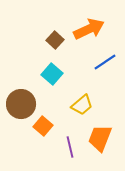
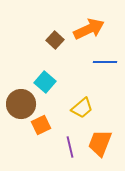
blue line: rotated 35 degrees clockwise
cyan square: moved 7 px left, 8 px down
yellow trapezoid: moved 3 px down
orange square: moved 2 px left, 1 px up; rotated 24 degrees clockwise
orange trapezoid: moved 5 px down
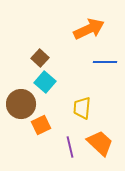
brown square: moved 15 px left, 18 px down
yellow trapezoid: rotated 135 degrees clockwise
orange trapezoid: rotated 112 degrees clockwise
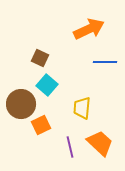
brown square: rotated 18 degrees counterclockwise
cyan square: moved 2 px right, 3 px down
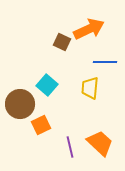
brown square: moved 22 px right, 16 px up
brown circle: moved 1 px left
yellow trapezoid: moved 8 px right, 20 px up
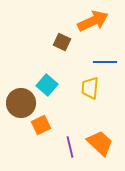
orange arrow: moved 4 px right, 8 px up
brown circle: moved 1 px right, 1 px up
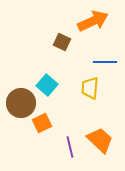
orange square: moved 1 px right, 2 px up
orange trapezoid: moved 3 px up
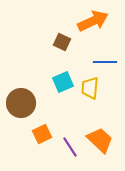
cyan square: moved 16 px right, 3 px up; rotated 25 degrees clockwise
orange square: moved 11 px down
purple line: rotated 20 degrees counterclockwise
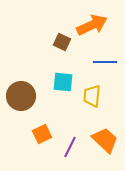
orange arrow: moved 1 px left, 4 px down
cyan square: rotated 30 degrees clockwise
yellow trapezoid: moved 2 px right, 8 px down
brown circle: moved 7 px up
orange trapezoid: moved 5 px right
purple line: rotated 60 degrees clockwise
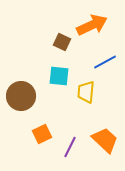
blue line: rotated 30 degrees counterclockwise
cyan square: moved 4 px left, 6 px up
yellow trapezoid: moved 6 px left, 4 px up
